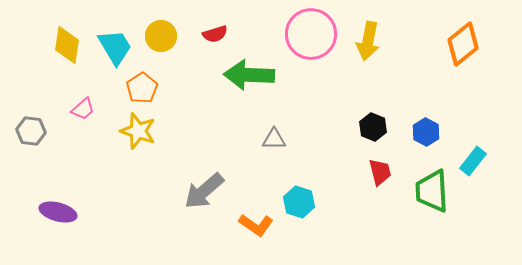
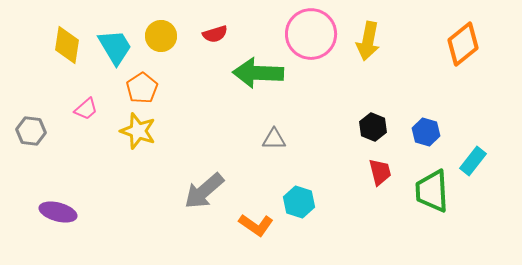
green arrow: moved 9 px right, 2 px up
pink trapezoid: moved 3 px right
blue hexagon: rotated 12 degrees counterclockwise
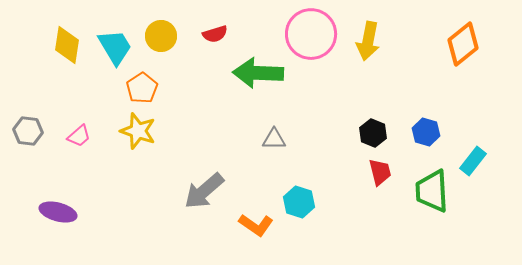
pink trapezoid: moved 7 px left, 27 px down
black hexagon: moved 6 px down
gray hexagon: moved 3 px left
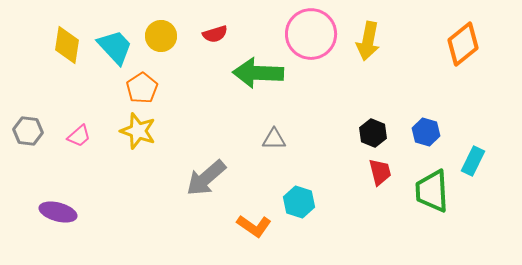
cyan trapezoid: rotated 12 degrees counterclockwise
cyan rectangle: rotated 12 degrees counterclockwise
gray arrow: moved 2 px right, 13 px up
orange L-shape: moved 2 px left, 1 px down
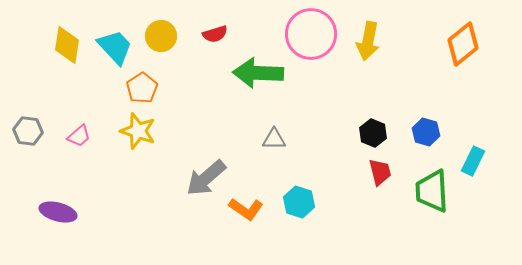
orange L-shape: moved 8 px left, 17 px up
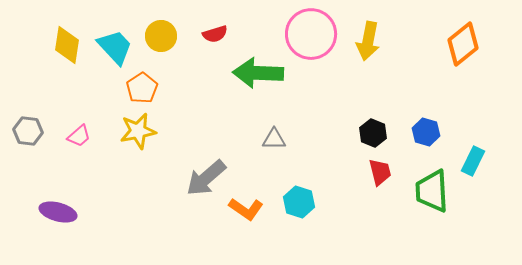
yellow star: rotated 30 degrees counterclockwise
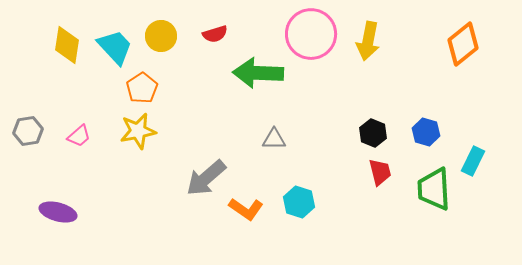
gray hexagon: rotated 16 degrees counterclockwise
green trapezoid: moved 2 px right, 2 px up
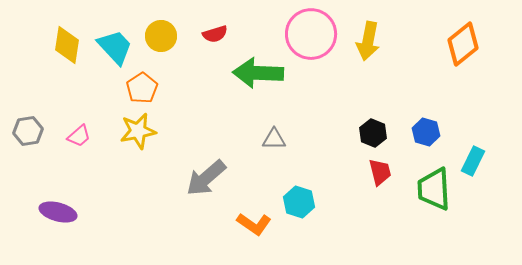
orange L-shape: moved 8 px right, 15 px down
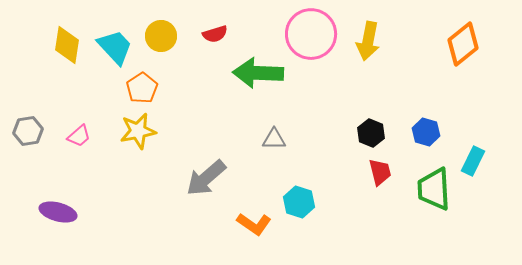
black hexagon: moved 2 px left
